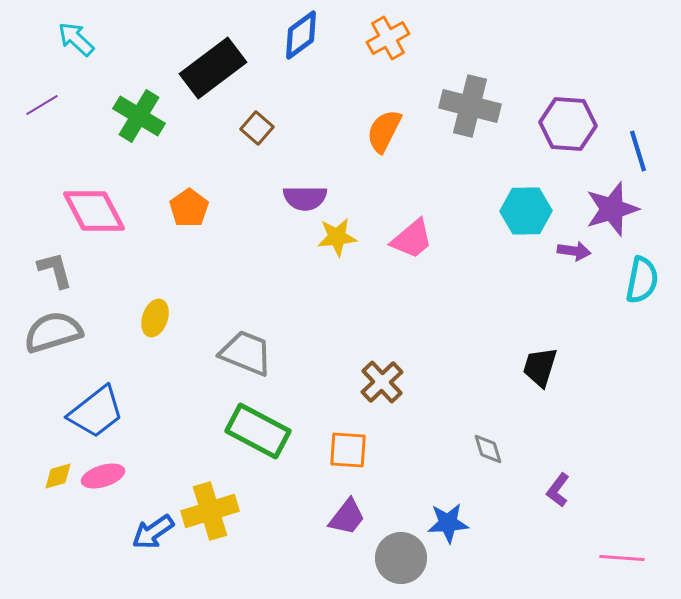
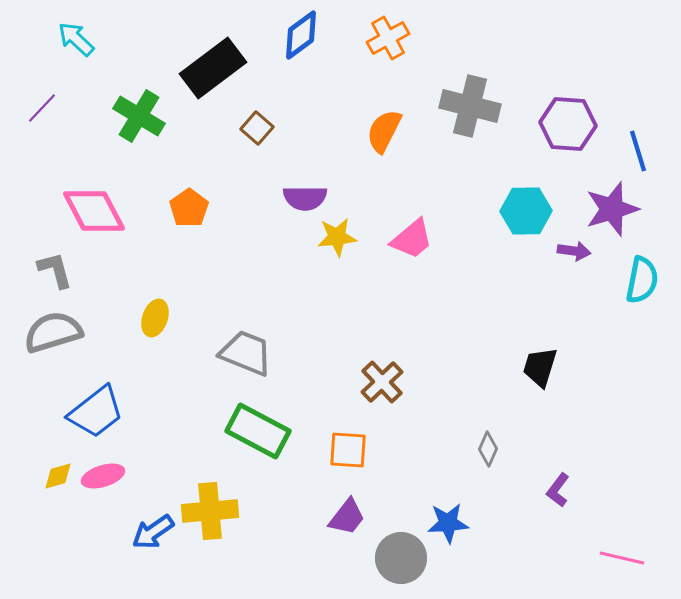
purple line: moved 3 px down; rotated 16 degrees counterclockwise
gray diamond: rotated 40 degrees clockwise
yellow cross: rotated 12 degrees clockwise
pink line: rotated 9 degrees clockwise
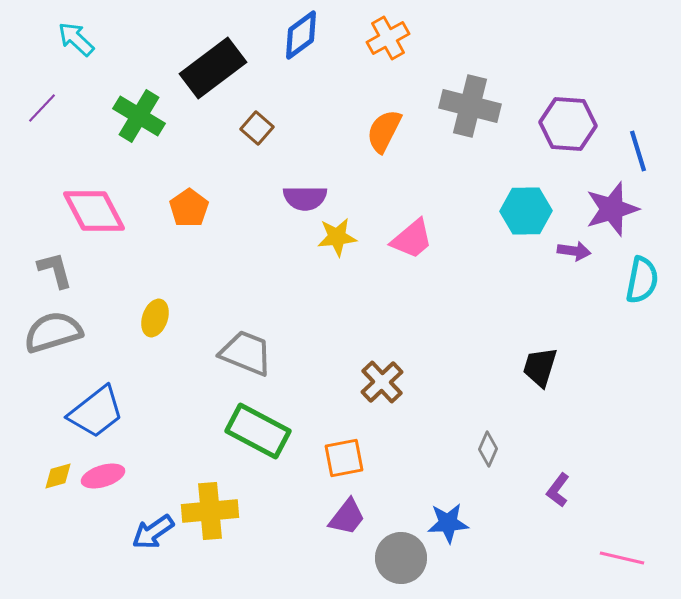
orange square: moved 4 px left, 8 px down; rotated 15 degrees counterclockwise
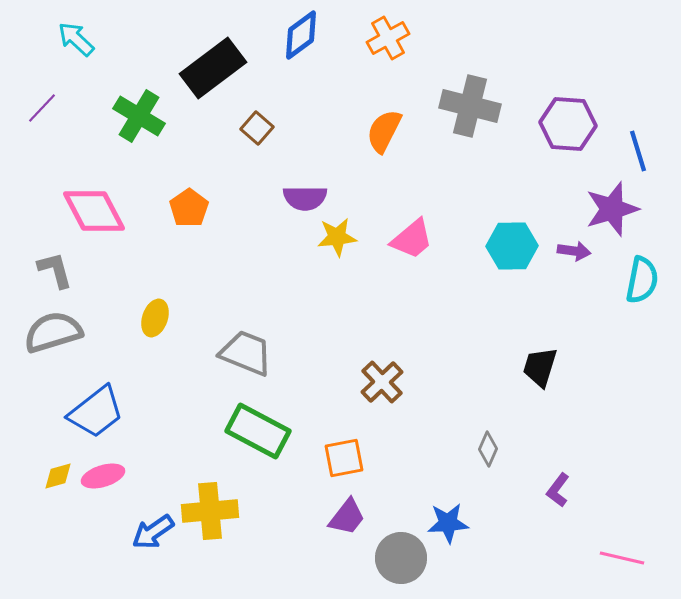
cyan hexagon: moved 14 px left, 35 px down
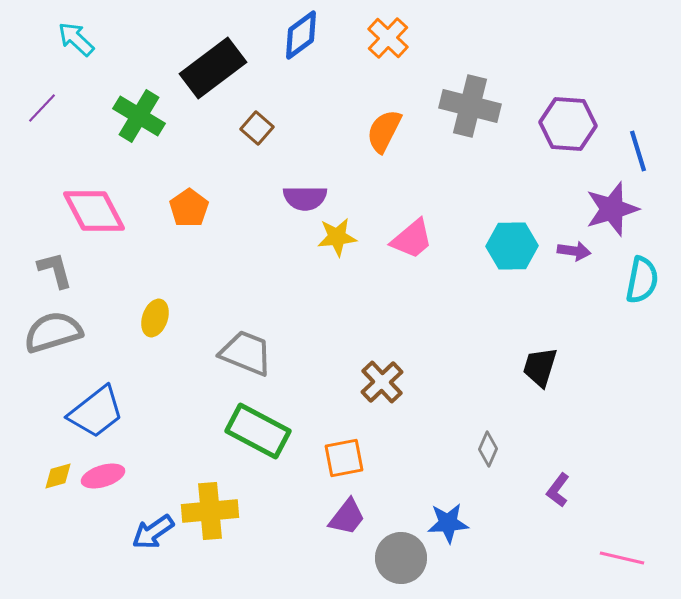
orange cross: rotated 18 degrees counterclockwise
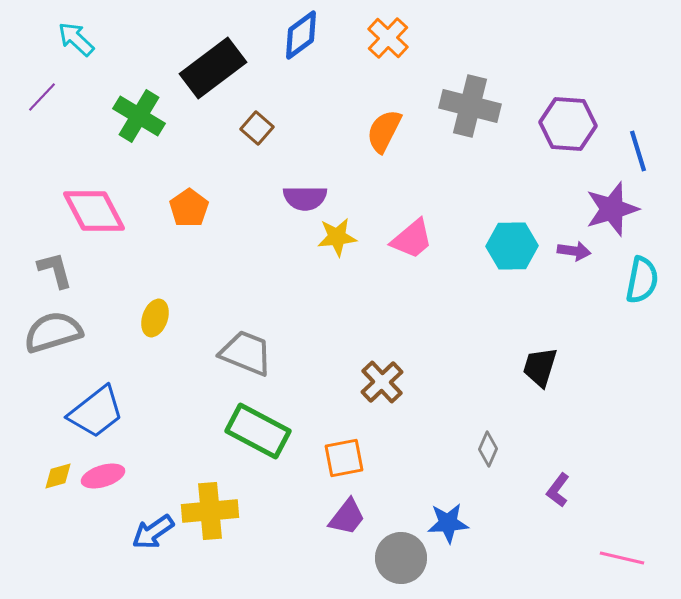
purple line: moved 11 px up
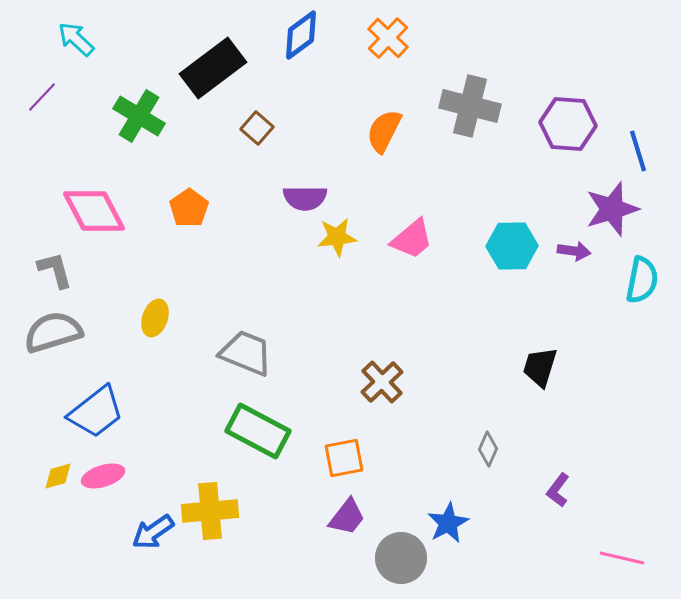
blue star: rotated 24 degrees counterclockwise
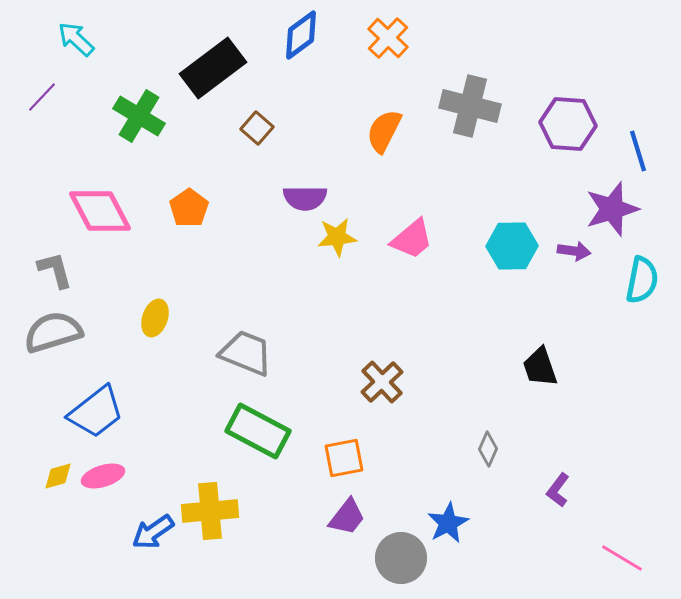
pink diamond: moved 6 px right
black trapezoid: rotated 36 degrees counterclockwise
pink line: rotated 18 degrees clockwise
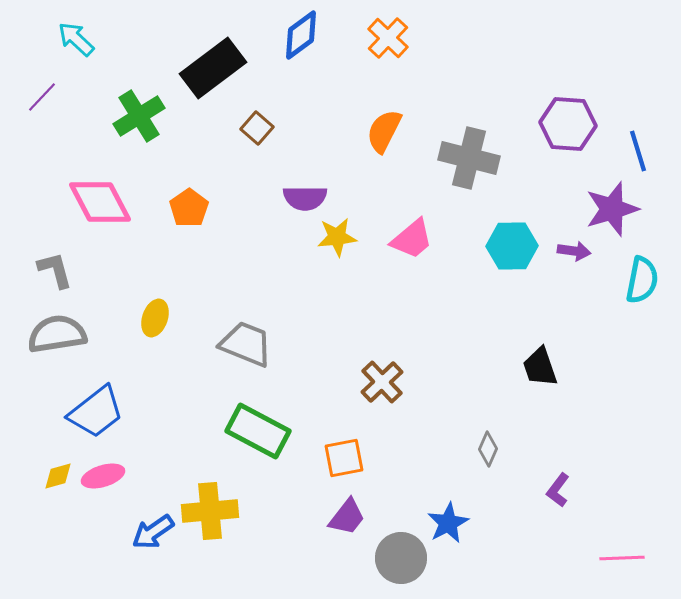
gray cross: moved 1 px left, 52 px down
green cross: rotated 27 degrees clockwise
pink diamond: moved 9 px up
gray semicircle: moved 4 px right, 2 px down; rotated 8 degrees clockwise
gray trapezoid: moved 9 px up
pink line: rotated 33 degrees counterclockwise
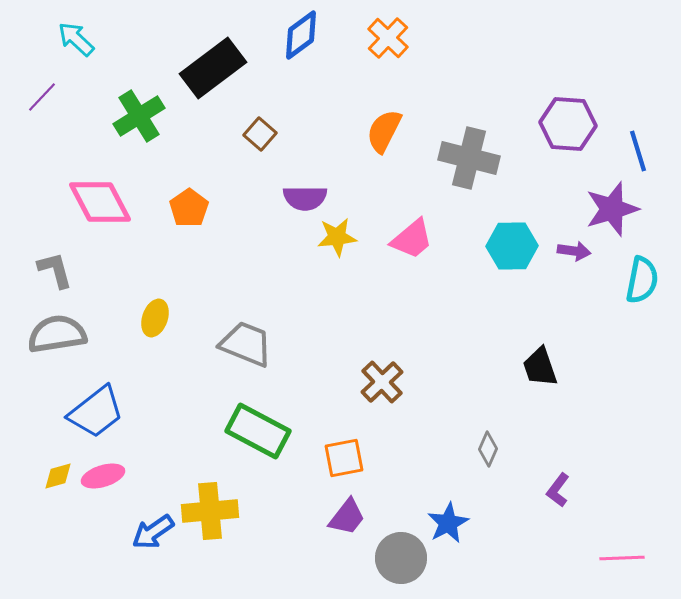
brown square: moved 3 px right, 6 px down
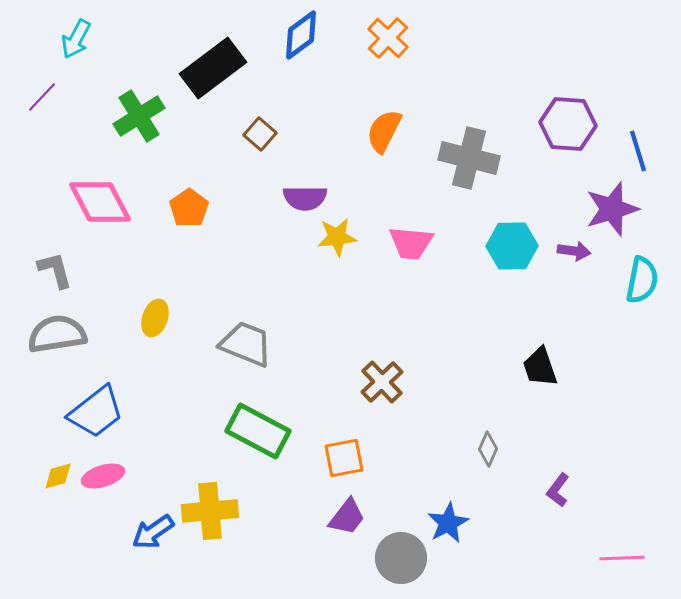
cyan arrow: rotated 105 degrees counterclockwise
pink trapezoid: moved 1 px left, 4 px down; rotated 45 degrees clockwise
